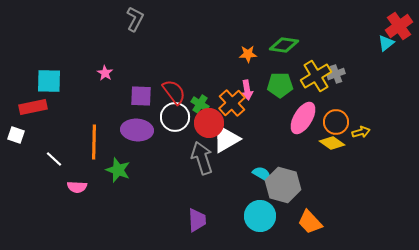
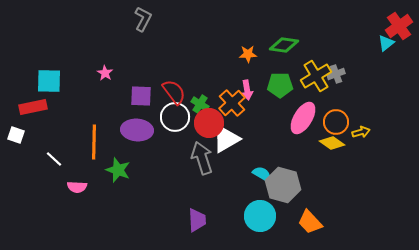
gray L-shape: moved 8 px right
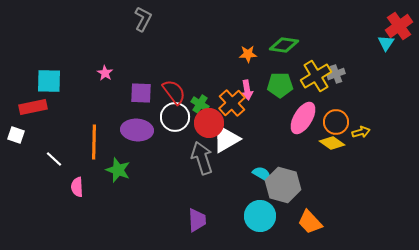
cyan triangle: rotated 18 degrees counterclockwise
purple square: moved 3 px up
pink semicircle: rotated 84 degrees clockwise
